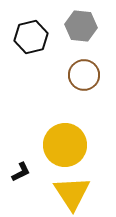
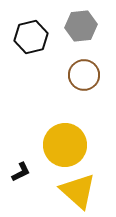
gray hexagon: rotated 12 degrees counterclockwise
yellow triangle: moved 6 px right, 2 px up; rotated 15 degrees counterclockwise
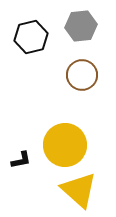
brown circle: moved 2 px left
black L-shape: moved 12 px up; rotated 15 degrees clockwise
yellow triangle: moved 1 px right, 1 px up
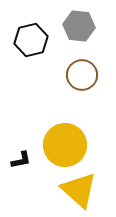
gray hexagon: moved 2 px left; rotated 12 degrees clockwise
black hexagon: moved 3 px down
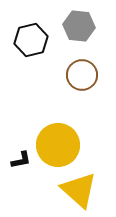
yellow circle: moved 7 px left
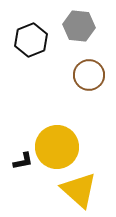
black hexagon: rotated 8 degrees counterclockwise
brown circle: moved 7 px right
yellow circle: moved 1 px left, 2 px down
black L-shape: moved 2 px right, 1 px down
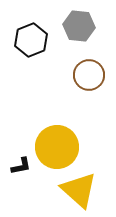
black L-shape: moved 2 px left, 5 px down
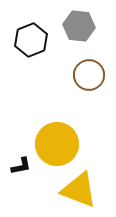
yellow circle: moved 3 px up
yellow triangle: rotated 21 degrees counterclockwise
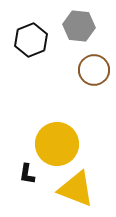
brown circle: moved 5 px right, 5 px up
black L-shape: moved 6 px right, 8 px down; rotated 110 degrees clockwise
yellow triangle: moved 3 px left, 1 px up
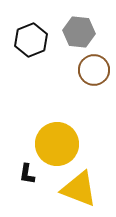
gray hexagon: moved 6 px down
yellow triangle: moved 3 px right
